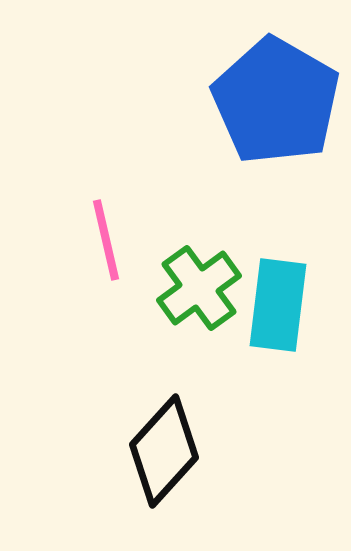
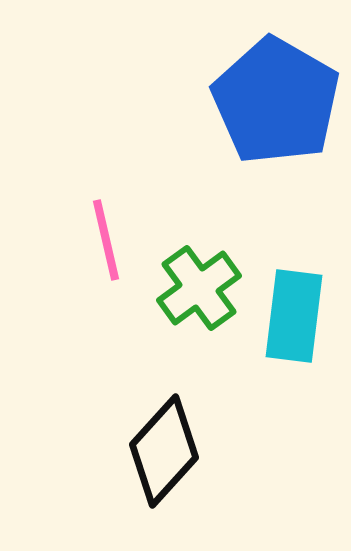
cyan rectangle: moved 16 px right, 11 px down
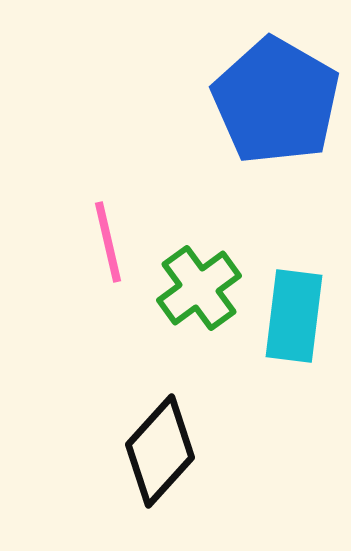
pink line: moved 2 px right, 2 px down
black diamond: moved 4 px left
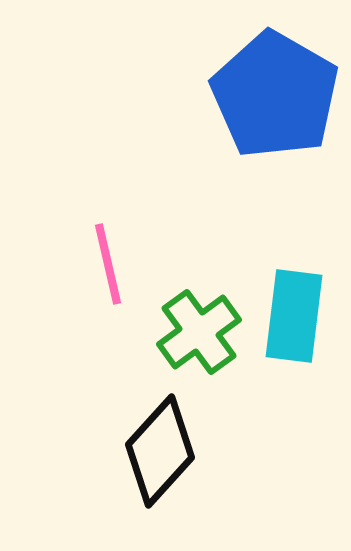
blue pentagon: moved 1 px left, 6 px up
pink line: moved 22 px down
green cross: moved 44 px down
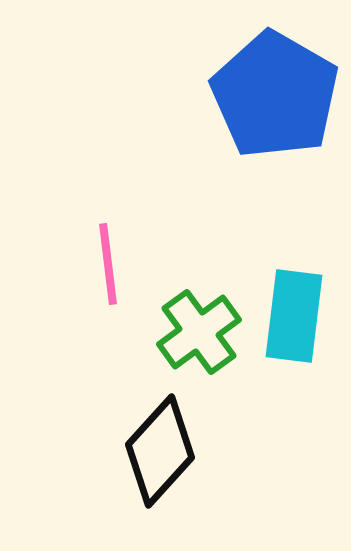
pink line: rotated 6 degrees clockwise
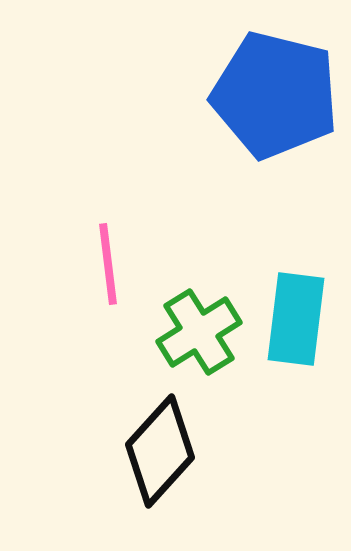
blue pentagon: rotated 16 degrees counterclockwise
cyan rectangle: moved 2 px right, 3 px down
green cross: rotated 4 degrees clockwise
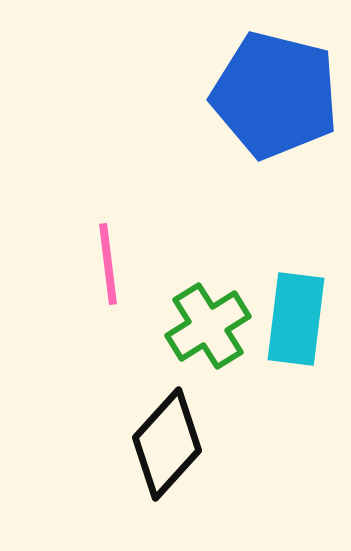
green cross: moved 9 px right, 6 px up
black diamond: moved 7 px right, 7 px up
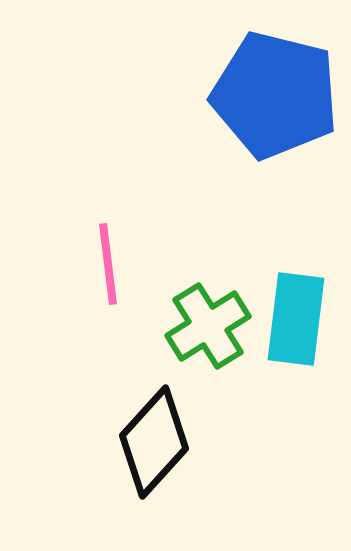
black diamond: moved 13 px left, 2 px up
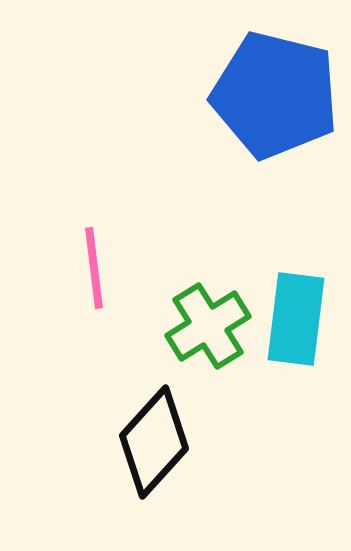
pink line: moved 14 px left, 4 px down
